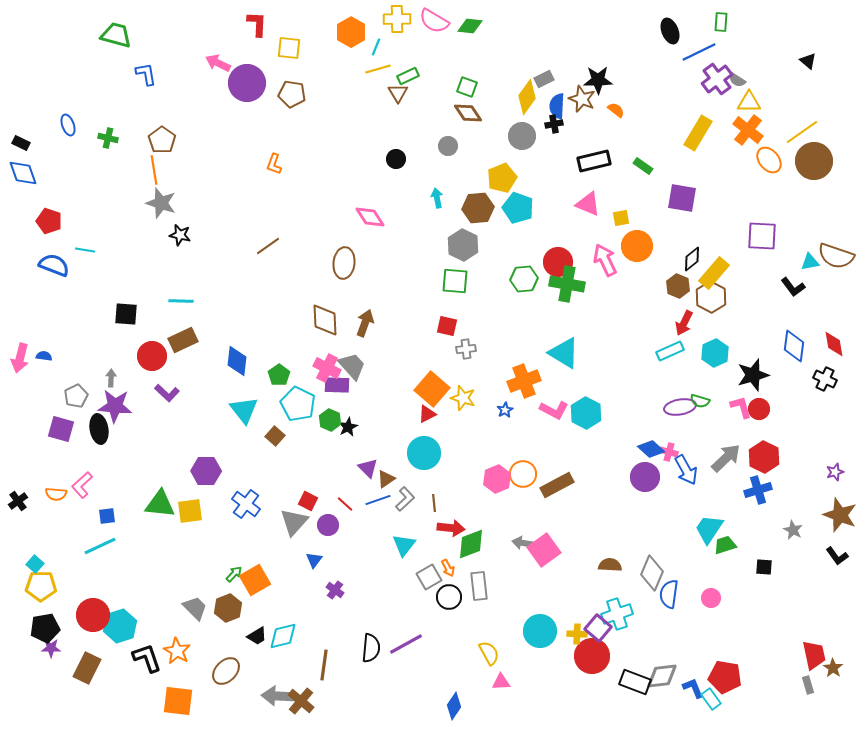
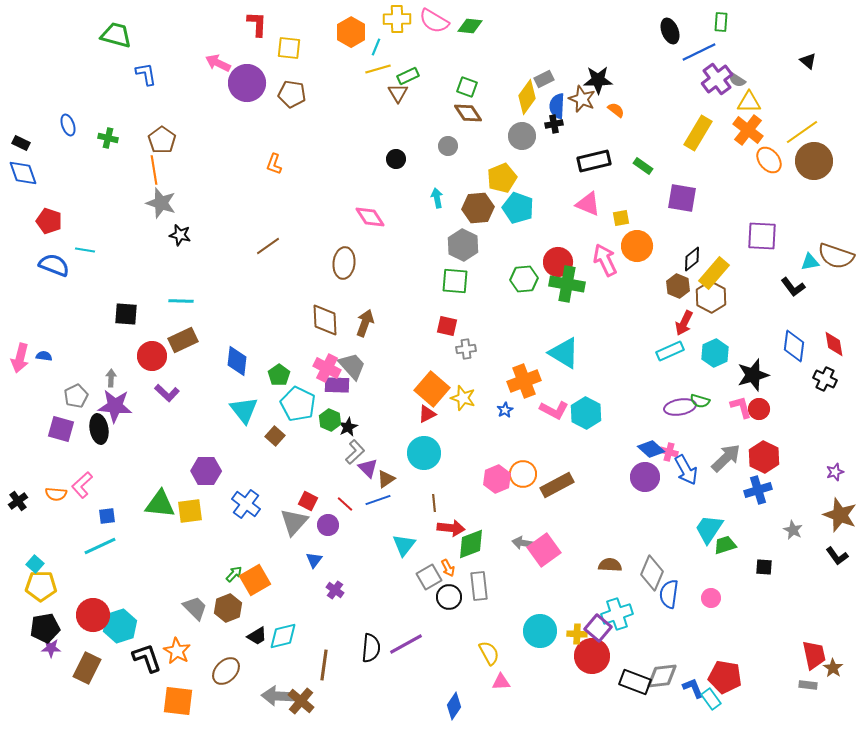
gray L-shape at (405, 499): moved 50 px left, 47 px up
gray rectangle at (808, 685): rotated 66 degrees counterclockwise
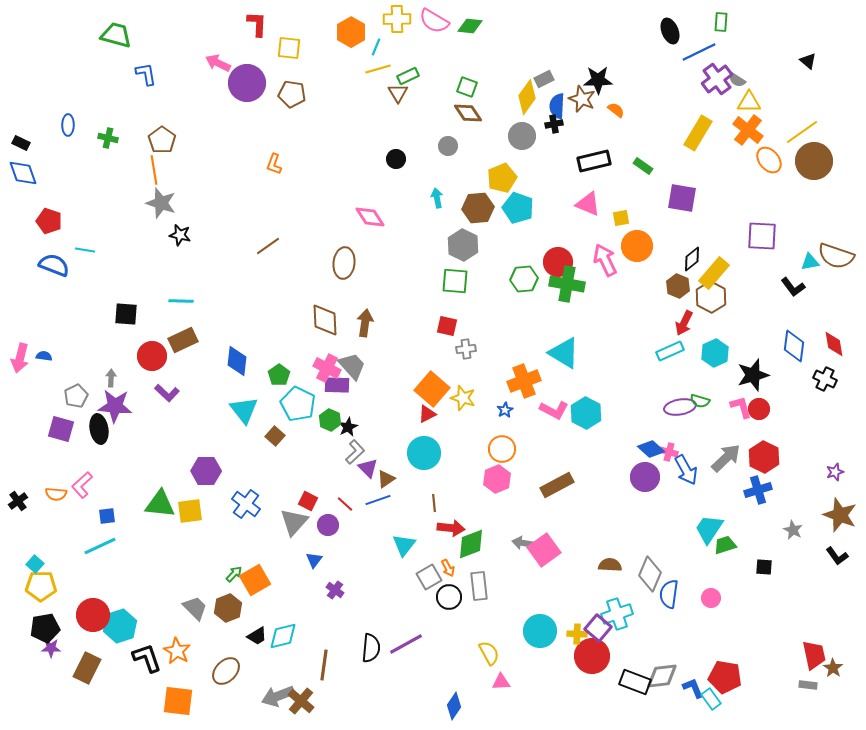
blue ellipse at (68, 125): rotated 20 degrees clockwise
brown arrow at (365, 323): rotated 12 degrees counterclockwise
orange circle at (523, 474): moved 21 px left, 25 px up
gray diamond at (652, 573): moved 2 px left, 1 px down
gray arrow at (278, 696): rotated 24 degrees counterclockwise
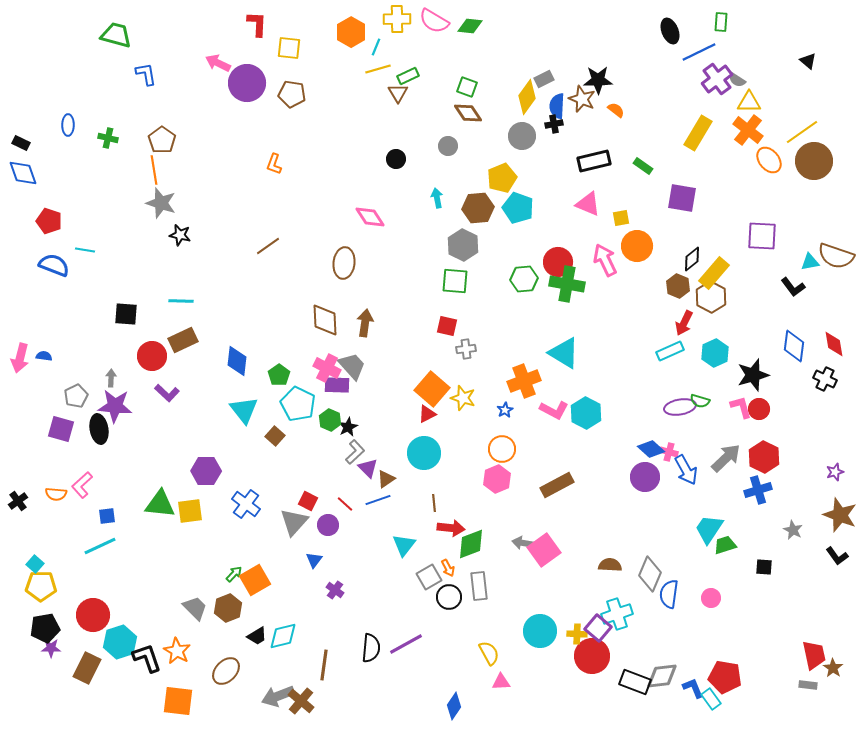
cyan hexagon at (120, 626): moved 16 px down
